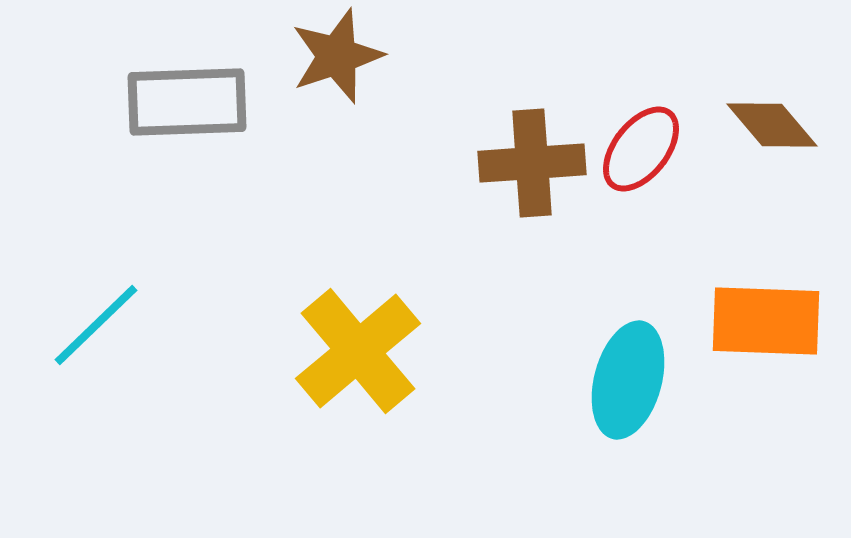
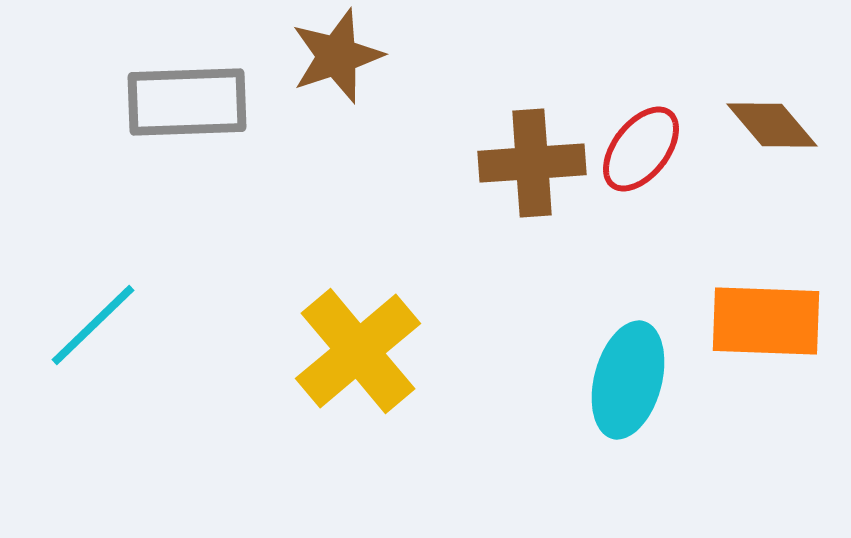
cyan line: moved 3 px left
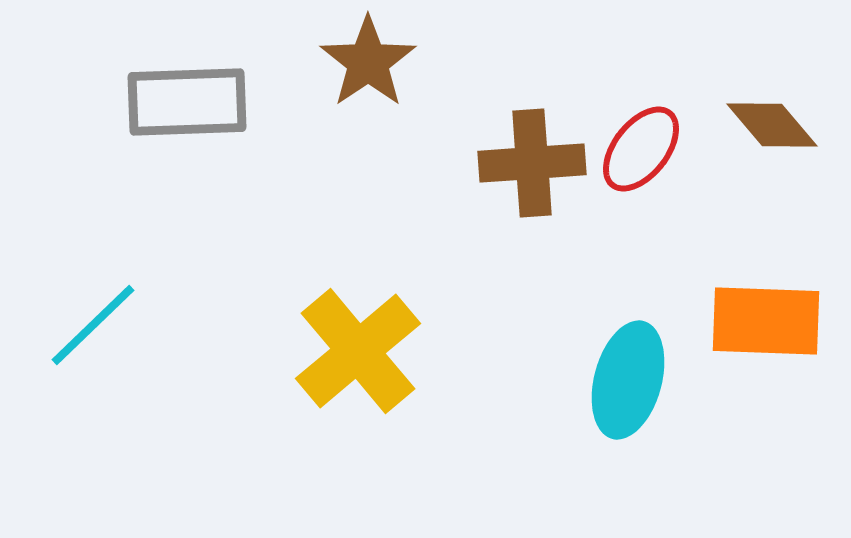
brown star: moved 31 px right, 6 px down; rotated 16 degrees counterclockwise
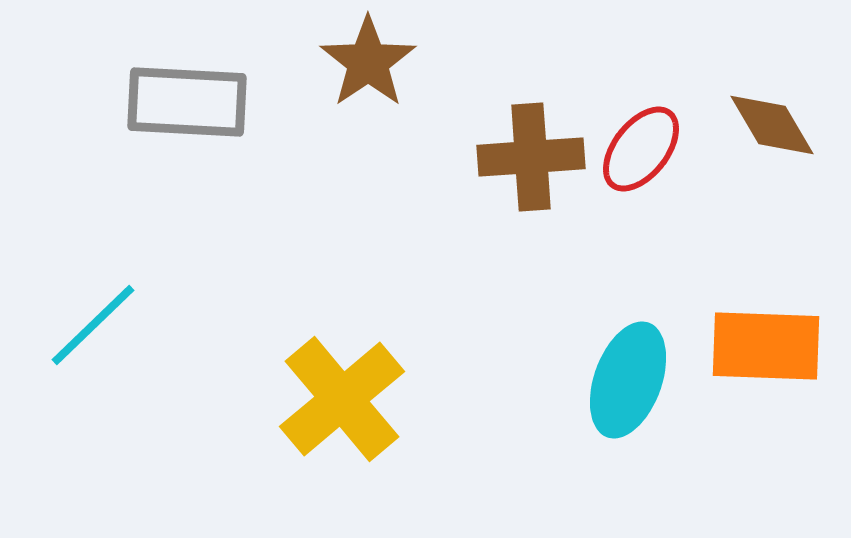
gray rectangle: rotated 5 degrees clockwise
brown diamond: rotated 10 degrees clockwise
brown cross: moved 1 px left, 6 px up
orange rectangle: moved 25 px down
yellow cross: moved 16 px left, 48 px down
cyan ellipse: rotated 5 degrees clockwise
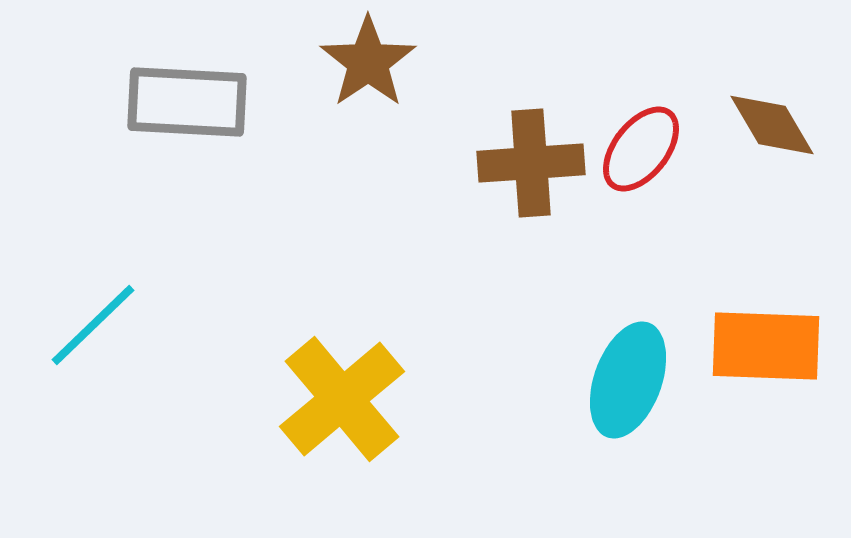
brown cross: moved 6 px down
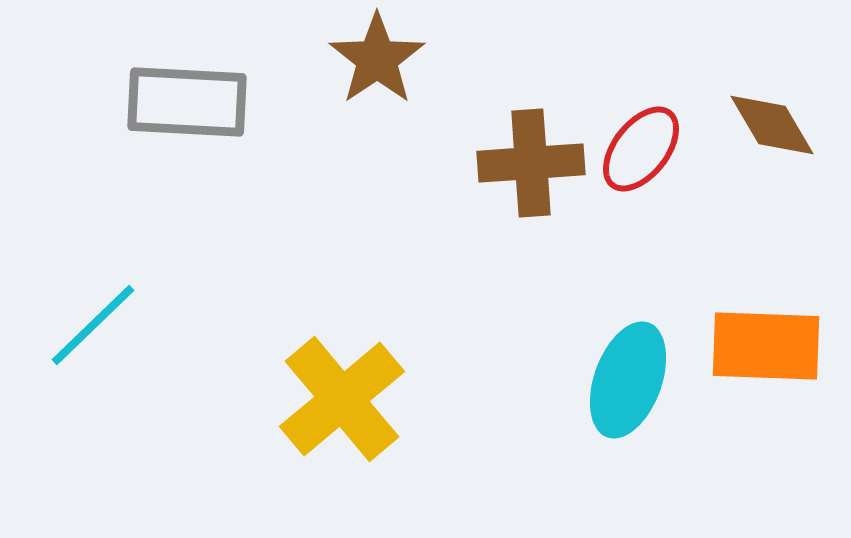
brown star: moved 9 px right, 3 px up
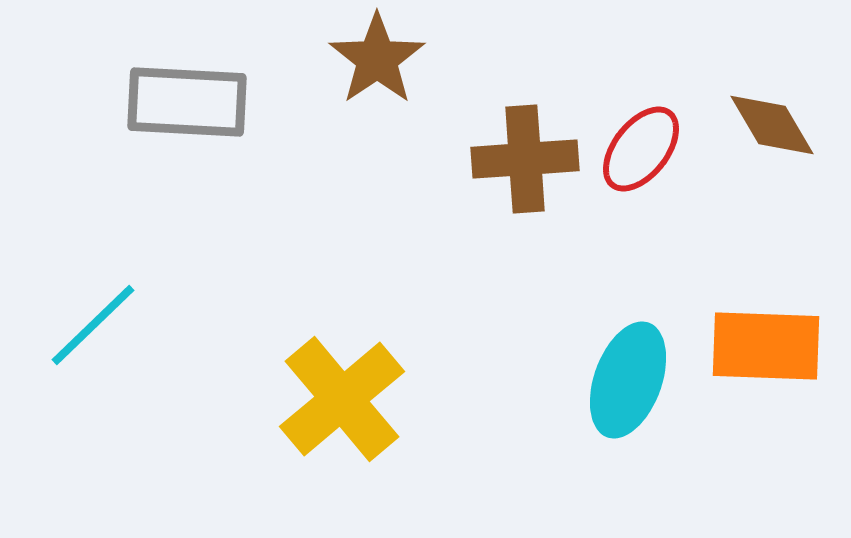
brown cross: moved 6 px left, 4 px up
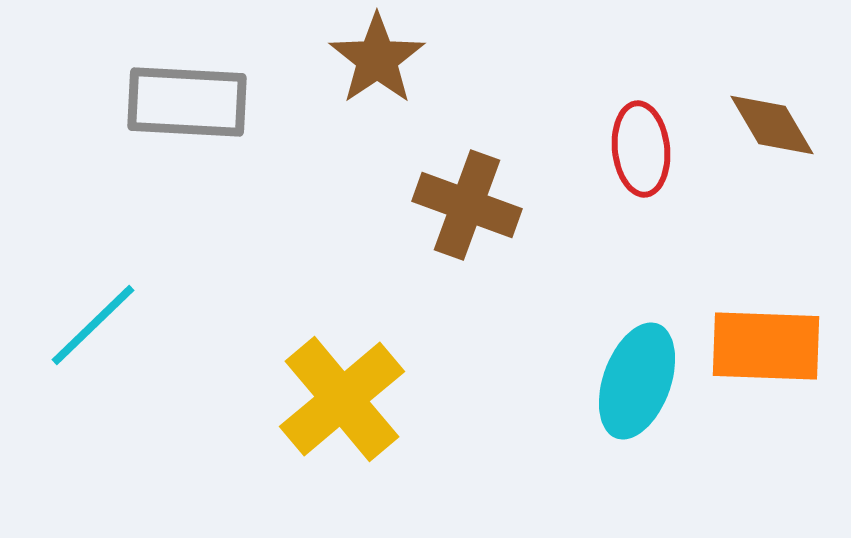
red ellipse: rotated 44 degrees counterclockwise
brown cross: moved 58 px left, 46 px down; rotated 24 degrees clockwise
cyan ellipse: moved 9 px right, 1 px down
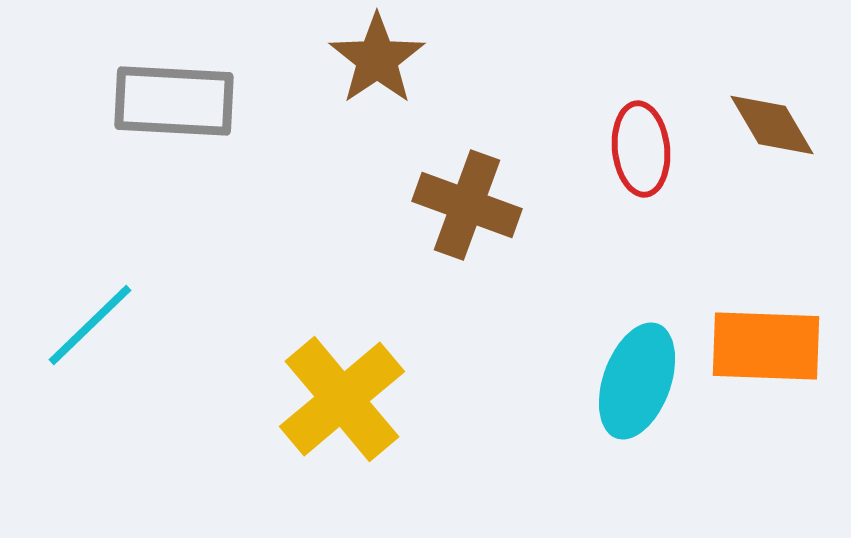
gray rectangle: moved 13 px left, 1 px up
cyan line: moved 3 px left
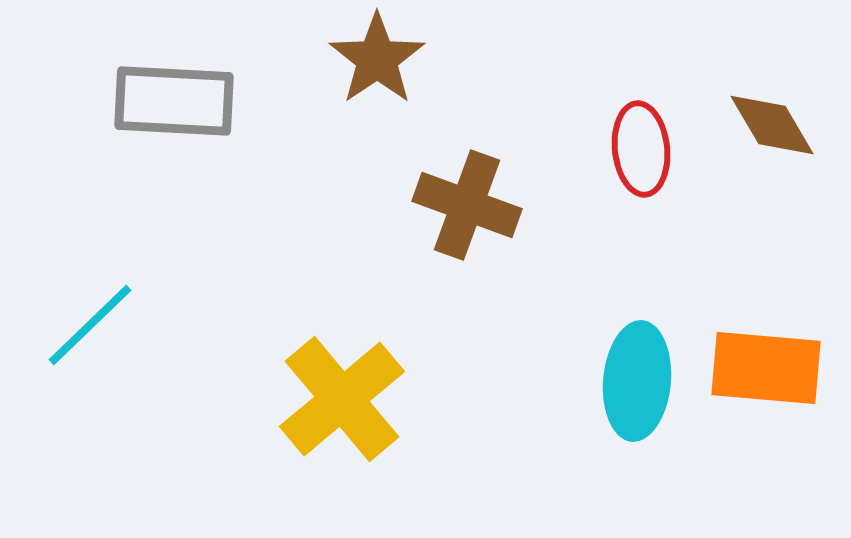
orange rectangle: moved 22 px down; rotated 3 degrees clockwise
cyan ellipse: rotated 15 degrees counterclockwise
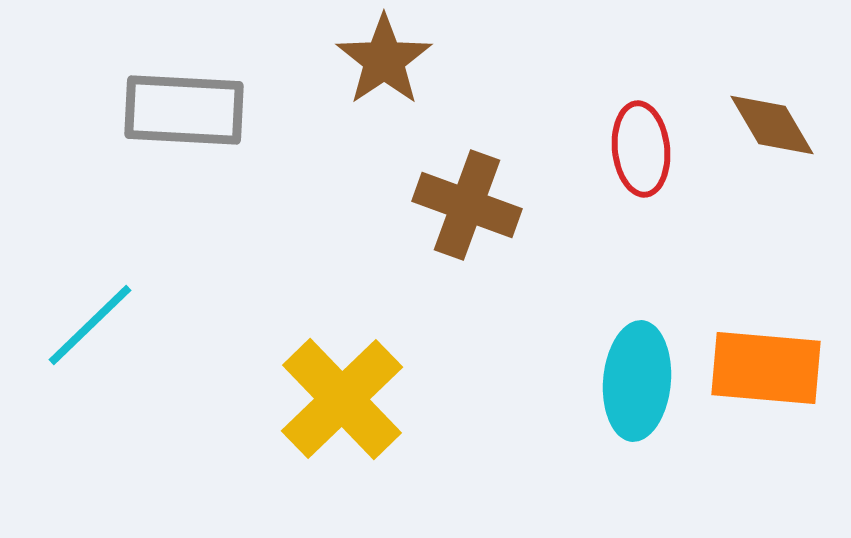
brown star: moved 7 px right, 1 px down
gray rectangle: moved 10 px right, 9 px down
yellow cross: rotated 4 degrees counterclockwise
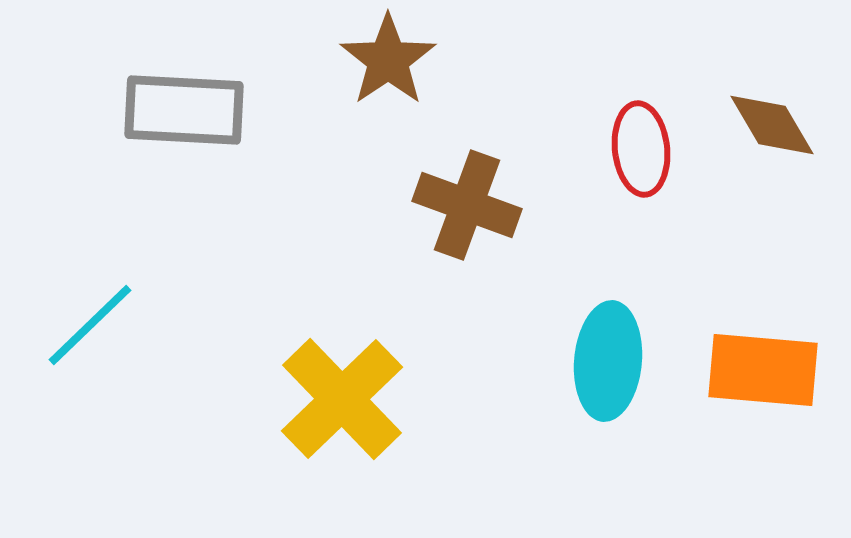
brown star: moved 4 px right
orange rectangle: moved 3 px left, 2 px down
cyan ellipse: moved 29 px left, 20 px up
